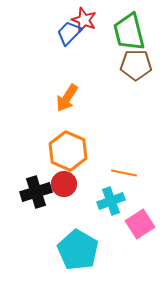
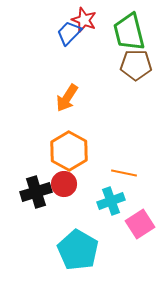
orange hexagon: moved 1 px right; rotated 6 degrees clockwise
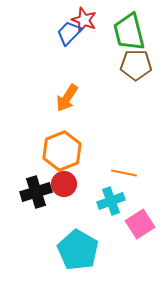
orange hexagon: moved 7 px left; rotated 9 degrees clockwise
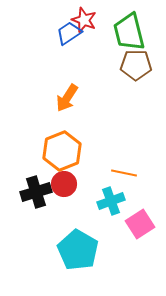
blue trapezoid: rotated 12 degrees clockwise
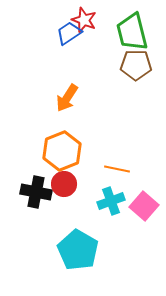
green trapezoid: moved 3 px right
orange line: moved 7 px left, 4 px up
black cross: rotated 28 degrees clockwise
pink square: moved 4 px right, 18 px up; rotated 16 degrees counterclockwise
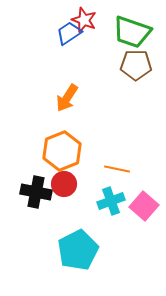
green trapezoid: rotated 57 degrees counterclockwise
cyan pentagon: rotated 15 degrees clockwise
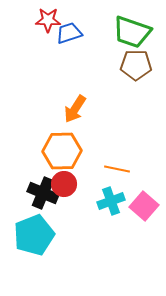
red star: moved 36 px left; rotated 20 degrees counterclockwise
blue trapezoid: rotated 16 degrees clockwise
orange arrow: moved 8 px right, 11 px down
orange hexagon: rotated 21 degrees clockwise
black cross: moved 7 px right, 1 px down; rotated 12 degrees clockwise
cyan pentagon: moved 44 px left, 15 px up; rotated 6 degrees clockwise
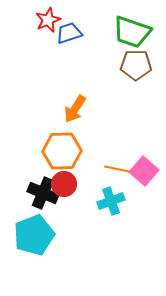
red star: rotated 25 degrees counterclockwise
pink square: moved 35 px up
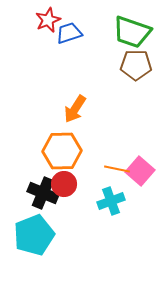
pink square: moved 4 px left
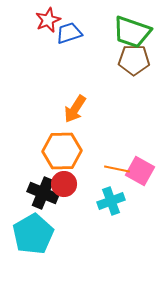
brown pentagon: moved 2 px left, 5 px up
pink square: rotated 12 degrees counterclockwise
cyan pentagon: moved 1 px left, 1 px up; rotated 9 degrees counterclockwise
